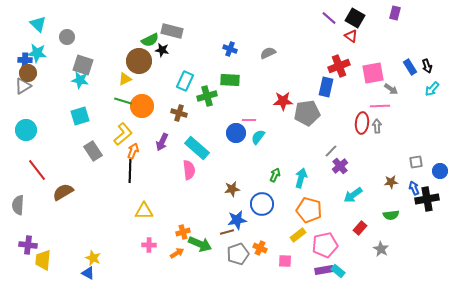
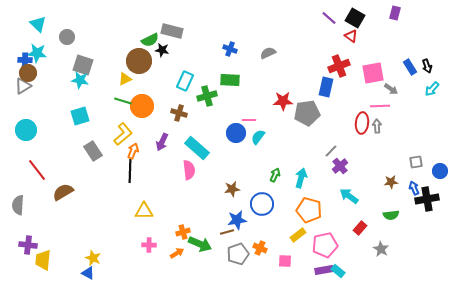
cyan arrow at (353, 195): moved 4 px left, 1 px down; rotated 72 degrees clockwise
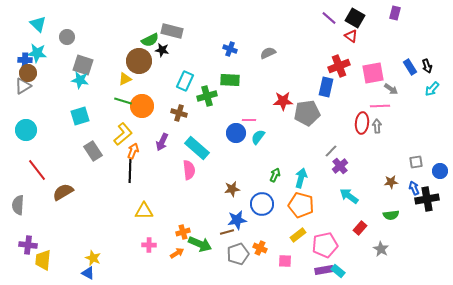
orange pentagon at (309, 210): moved 8 px left, 5 px up
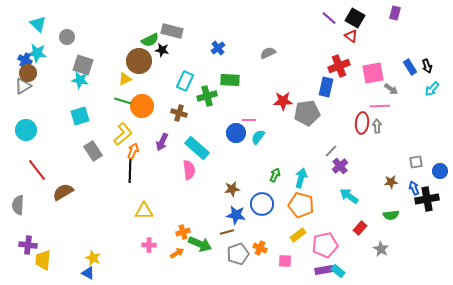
blue cross at (230, 49): moved 12 px left, 1 px up; rotated 32 degrees clockwise
blue cross at (25, 60): rotated 24 degrees clockwise
blue star at (237, 220): moved 1 px left, 5 px up; rotated 18 degrees clockwise
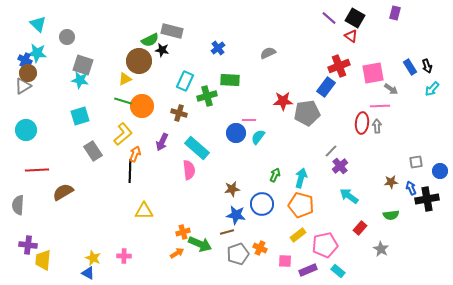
blue rectangle at (326, 87): rotated 24 degrees clockwise
orange arrow at (133, 151): moved 2 px right, 3 px down
red line at (37, 170): rotated 55 degrees counterclockwise
blue arrow at (414, 188): moved 3 px left
pink cross at (149, 245): moved 25 px left, 11 px down
purple rectangle at (324, 270): moved 16 px left; rotated 12 degrees counterclockwise
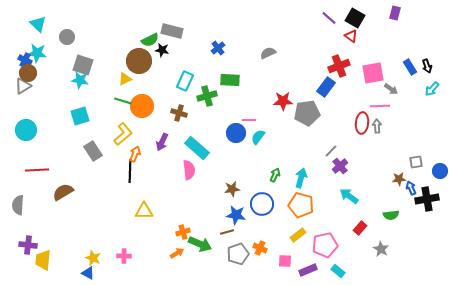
brown star at (391, 182): moved 8 px right, 3 px up
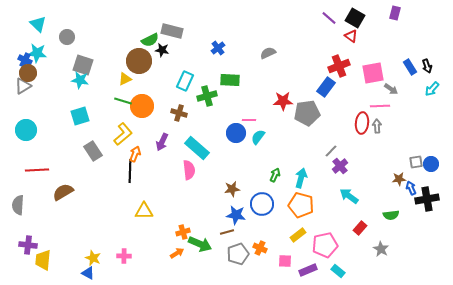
blue circle at (440, 171): moved 9 px left, 7 px up
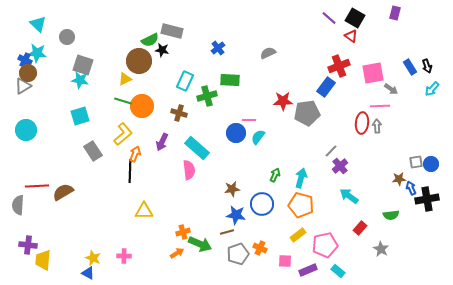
red line at (37, 170): moved 16 px down
